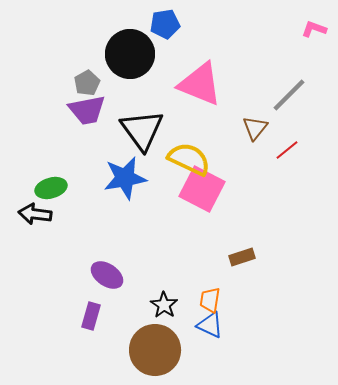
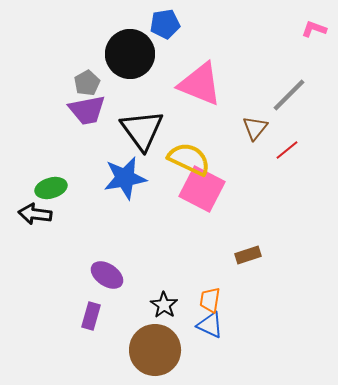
brown rectangle: moved 6 px right, 2 px up
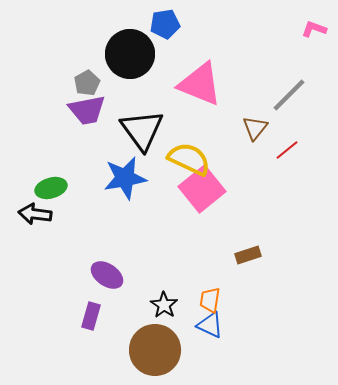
pink square: rotated 24 degrees clockwise
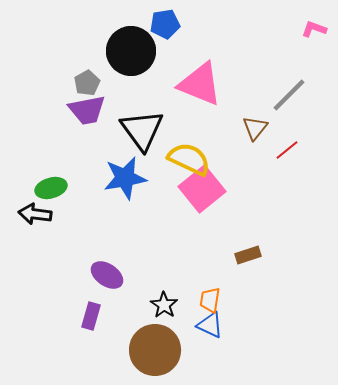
black circle: moved 1 px right, 3 px up
